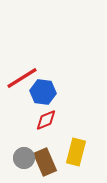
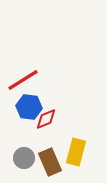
red line: moved 1 px right, 2 px down
blue hexagon: moved 14 px left, 15 px down
red diamond: moved 1 px up
brown rectangle: moved 5 px right
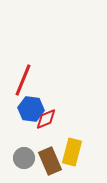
red line: rotated 36 degrees counterclockwise
blue hexagon: moved 2 px right, 2 px down
yellow rectangle: moved 4 px left
brown rectangle: moved 1 px up
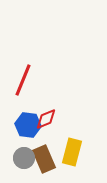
blue hexagon: moved 3 px left, 16 px down
brown rectangle: moved 6 px left, 2 px up
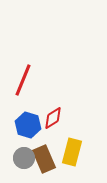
red diamond: moved 7 px right, 1 px up; rotated 10 degrees counterclockwise
blue hexagon: rotated 10 degrees clockwise
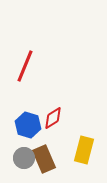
red line: moved 2 px right, 14 px up
yellow rectangle: moved 12 px right, 2 px up
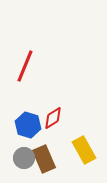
yellow rectangle: rotated 44 degrees counterclockwise
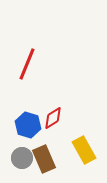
red line: moved 2 px right, 2 px up
gray circle: moved 2 px left
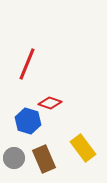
red diamond: moved 3 px left, 15 px up; rotated 50 degrees clockwise
blue hexagon: moved 4 px up
yellow rectangle: moved 1 px left, 2 px up; rotated 8 degrees counterclockwise
gray circle: moved 8 px left
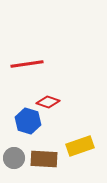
red line: rotated 60 degrees clockwise
red diamond: moved 2 px left, 1 px up
yellow rectangle: moved 3 px left, 2 px up; rotated 72 degrees counterclockwise
brown rectangle: rotated 64 degrees counterclockwise
